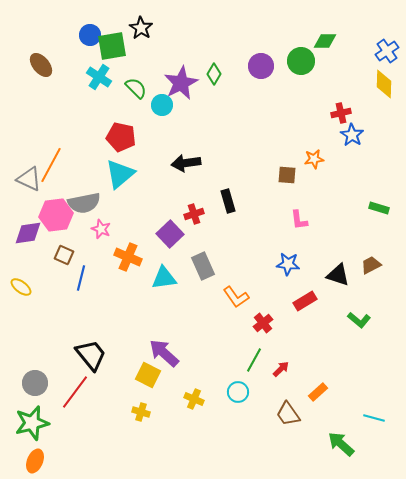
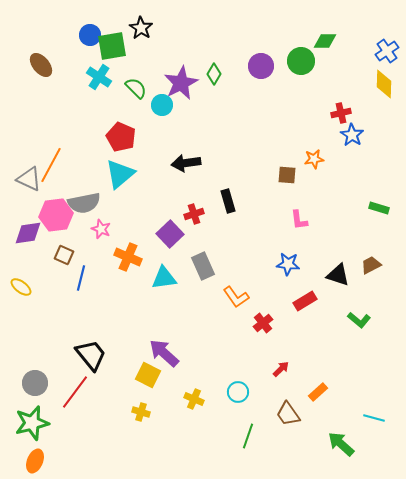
red pentagon at (121, 137): rotated 12 degrees clockwise
green line at (254, 360): moved 6 px left, 76 px down; rotated 10 degrees counterclockwise
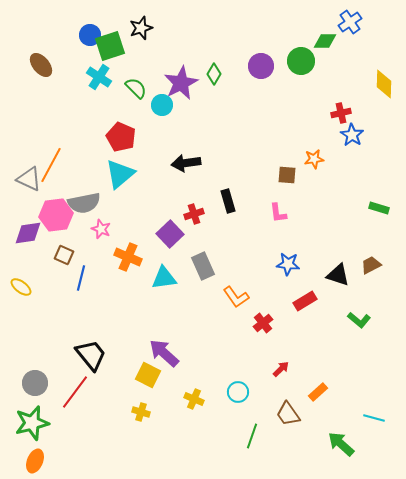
black star at (141, 28): rotated 20 degrees clockwise
green square at (112, 46): moved 2 px left; rotated 8 degrees counterclockwise
blue cross at (387, 51): moved 37 px left, 29 px up
pink L-shape at (299, 220): moved 21 px left, 7 px up
green line at (248, 436): moved 4 px right
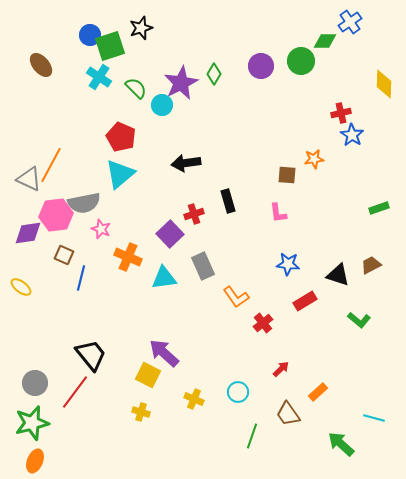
green rectangle at (379, 208): rotated 36 degrees counterclockwise
